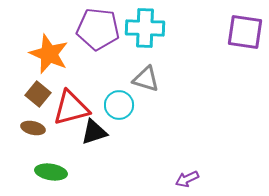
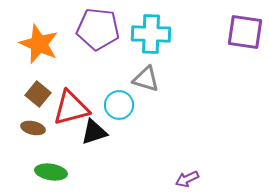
cyan cross: moved 6 px right, 6 px down
orange star: moved 10 px left, 10 px up
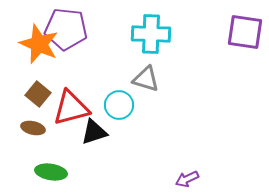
purple pentagon: moved 32 px left
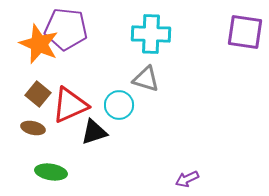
red triangle: moved 1 px left, 3 px up; rotated 9 degrees counterclockwise
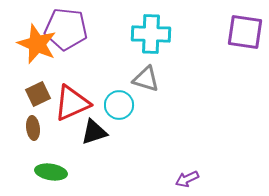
orange star: moved 2 px left
brown square: rotated 25 degrees clockwise
red triangle: moved 2 px right, 2 px up
brown ellipse: rotated 70 degrees clockwise
